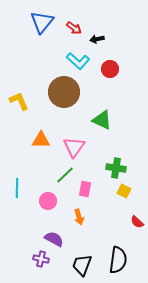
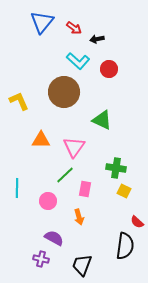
red circle: moved 1 px left
purple semicircle: moved 1 px up
black semicircle: moved 7 px right, 14 px up
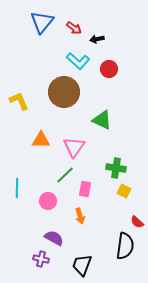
orange arrow: moved 1 px right, 1 px up
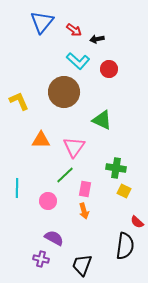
red arrow: moved 2 px down
orange arrow: moved 4 px right, 5 px up
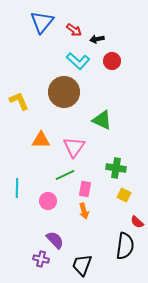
red circle: moved 3 px right, 8 px up
green line: rotated 18 degrees clockwise
yellow square: moved 4 px down
purple semicircle: moved 1 px right, 2 px down; rotated 18 degrees clockwise
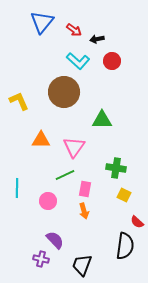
green triangle: rotated 25 degrees counterclockwise
